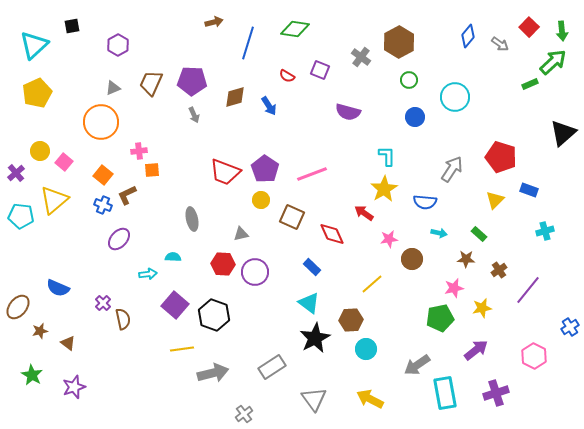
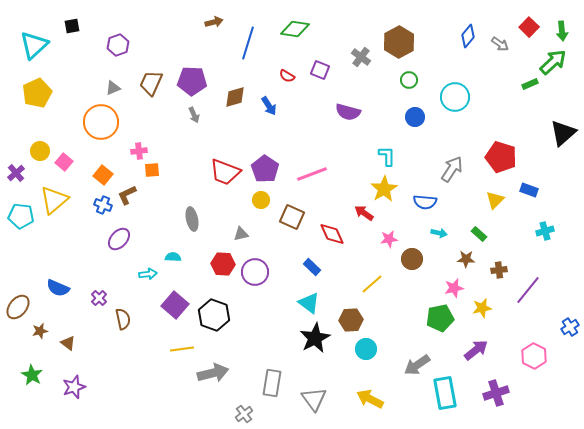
purple hexagon at (118, 45): rotated 10 degrees clockwise
brown cross at (499, 270): rotated 28 degrees clockwise
purple cross at (103, 303): moved 4 px left, 5 px up
gray rectangle at (272, 367): moved 16 px down; rotated 48 degrees counterclockwise
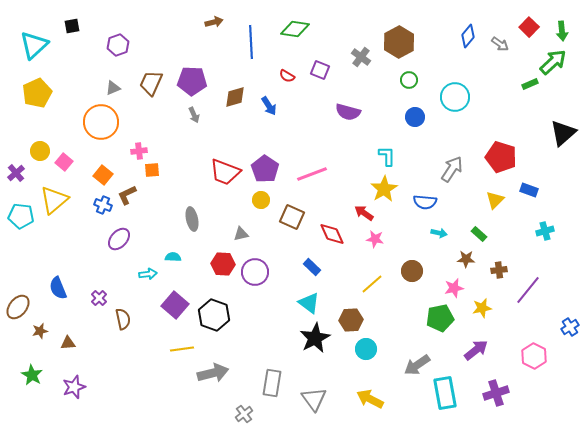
blue line at (248, 43): moved 3 px right, 1 px up; rotated 20 degrees counterclockwise
pink star at (389, 239): moved 14 px left; rotated 18 degrees clockwise
brown circle at (412, 259): moved 12 px down
blue semicircle at (58, 288): rotated 45 degrees clockwise
brown triangle at (68, 343): rotated 42 degrees counterclockwise
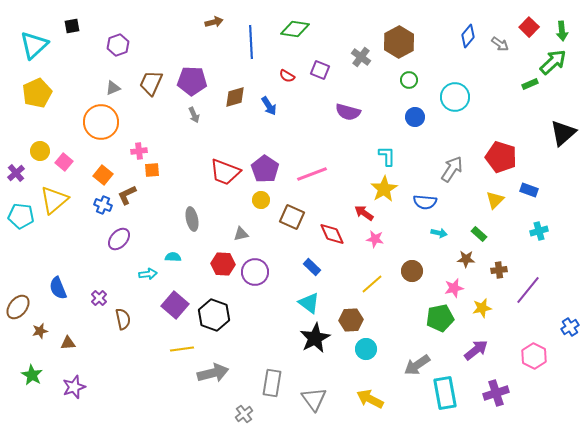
cyan cross at (545, 231): moved 6 px left
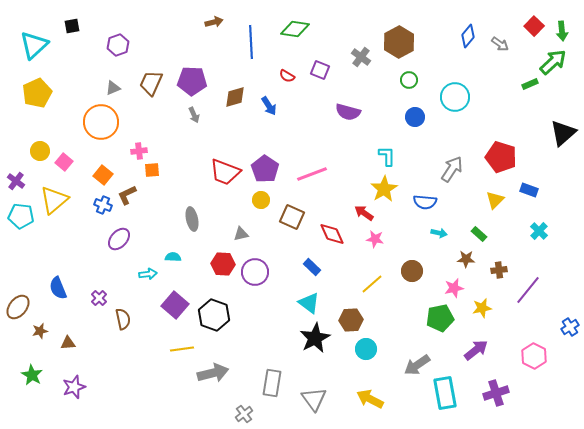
red square at (529, 27): moved 5 px right, 1 px up
purple cross at (16, 173): moved 8 px down; rotated 12 degrees counterclockwise
cyan cross at (539, 231): rotated 30 degrees counterclockwise
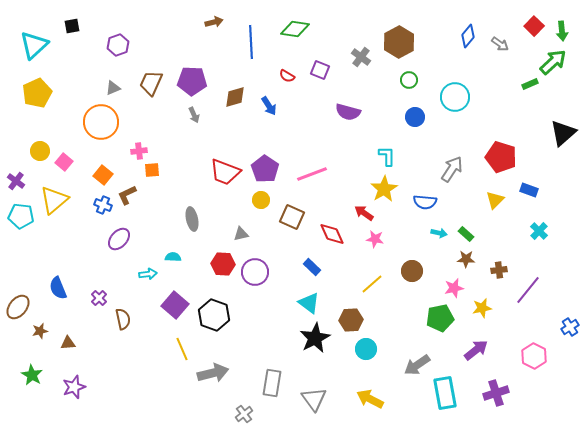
green rectangle at (479, 234): moved 13 px left
yellow line at (182, 349): rotated 75 degrees clockwise
